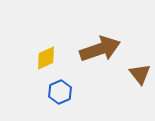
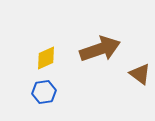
brown triangle: rotated 15 degrees counterclockwise
blue hexagon: moved 16 px left; rotated 15 degrees clockwise
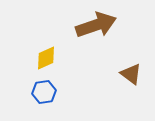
brown arrow: moved 4 px left, 24 px up
brown triangle: moved 9 px left
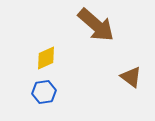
brown arrow: rotated 60 degrees clockwise
brown triangle: moved 3 px down
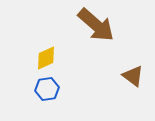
brown triangle: moved 2 px right, 1 px up
blue hexagon: moved 3 px right, 3 px up
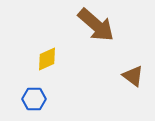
yellow diamond: moved 1 px right, 1 px down
blue hexagon: moved 13 px left, 10 px down; rotated 10 degrees clockwise
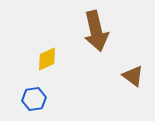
brown arrow: moved 6 px down; rotated 36 degrees clockwise
blue hexagon: rotated 10 degrees counterclockwise
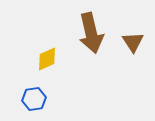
brown arrow: moved 5 px left, 2 px down
brown triangle: moved 34 px up; rotated 20 degrees clockwise
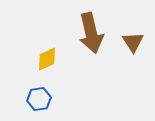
blue hexagon: moved 5 px right
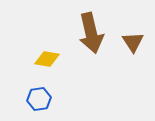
yellow diamond: rotated 35 degrees clockwise
